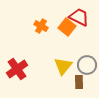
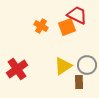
red trapezoid: moved 2 px left, 2 px up
orange square: rotated 30 degrees clockwise
yellow triangle: rotated 18 degrees clockwise
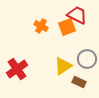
gray circle: moved 6 px up
brown rectangle: rotated 64 degrees counterclockwise
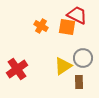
orange square: rotated 30 degrees clockwise
gray circle: moved 4 px left, 1 px up
brown rectangle: rotated 64 degrees clockwise
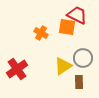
orange cross: moved 7 px down
